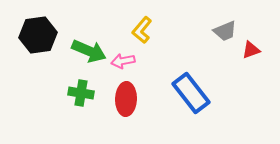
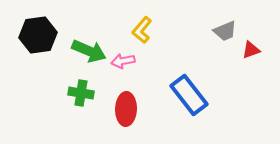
blue rectangle: moved 2 px left, 2 px down
red ellipse: moved 10 px down
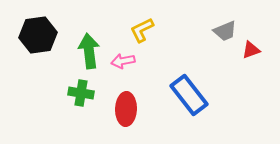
yellow L-shape: rotated 24 degrees clockwise
green arrow: rotated 120 degrees counterclockwise
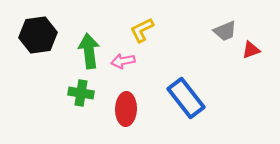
blue rectangle: moved 3 px left, 3 px down
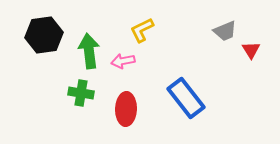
black hexagon: moved 6 px right
red triangle: rotated 42 degrees counterclockwise
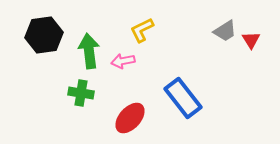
gray trapezoid: rotated 10 degrees counterclockwise
red triangle: moved 10 px up
blue rectangle: moved 3 px left
red ellipse: moved 4 px right, 9 px down; rotated 40 degrees clockwise
